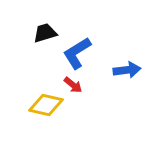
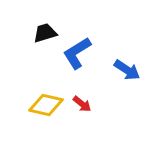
blue arrow: rotated 40 degrees clockwise
red arrow: moved 9 px right, 19 px down
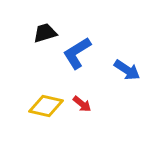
yellow diamond: moved 1 px down
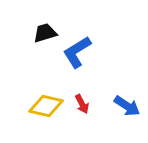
blue L-shape: moved 1 px up
blue arrow: moved 36 px down
red arrow: rotated 24 degrees clockwise
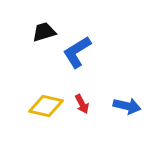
black trapezoid: moved 1 px left, 1 px up
blue arrow: rotated 20 degrees counterclockwise
